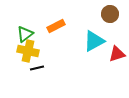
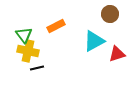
green triangle: moved 1 px left, 1 px down; rotated 30 degrees counterclockwise
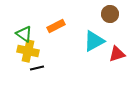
green triangle: moved 1 px up; rotated 18 degrees counterclockwise
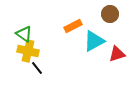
orange rectangle: moved 17 px right
black line: rotated 64 degrees clockwise
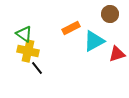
orange rectangle: moved 2 px left, 2 px down
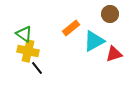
orange rectangle: rotated 12 degrees counterclockwise
red triangle: moved 3 px left
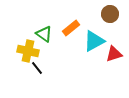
green triangle: moved 20 px right
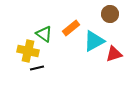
black line: rotated 64 degrees counterclockwise
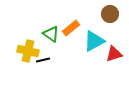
green triangle: moved 7 px right
black line: moved 6 px right, 8 px up
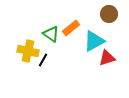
brown circle: moved 1 px left
red triangle: moved 7 px left, 4 px down
black line: rotated 48 degrees counterclockwise
